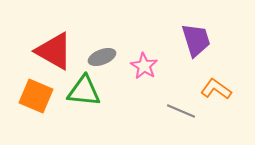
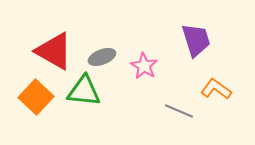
orange square: moved 1 px down; rotated 20 degrees clockwise
gray line: moved 2 px left
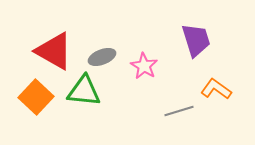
gray line: rotated 40 degrees counterclockwise
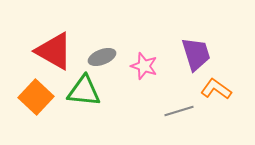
purple trapezoid: moved 14 px down
pink star: rotated 12 degrees counterclockwise
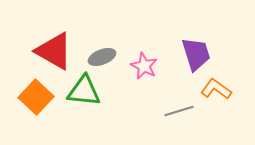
pink star: rotated 8 degrees clockwise
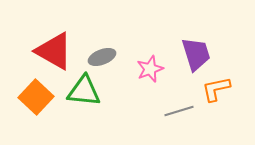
pink star: moved 6 px right, 3 px down; rotated 24 degrees clockwise
orange L-shape: rotated 48 degrees counterclockwise
